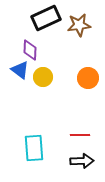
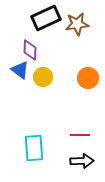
brown star: moved 2 px left, 1 px up
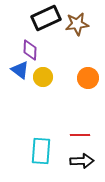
cyan rectangle: moved 7 px right, 3 px down; rotated 8 degrees clockwise
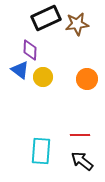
orange circle: moved 1 px left, 1 px down
black arrow: rotated 140 degrees counterclockwise
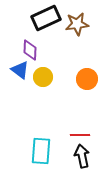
black arrow: moved 5 px up; rotated 40 degrees clockwise
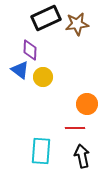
orange circle: moved 25 px down
red line: moved 5 px left, 7 px up
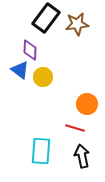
black rectangle: rotated 28 degrees counterclockwise
red line: rotated 18 degrees clockwise
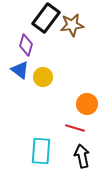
brown star: moved 5 px left, 1 px down
purple diamond: moved 4 px left, 5 px up; rotated 15 degrees clockwise
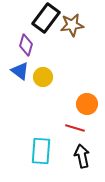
blue triangle: moved 1 px down
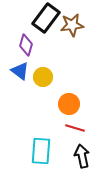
orange circle: moved 18 px left
